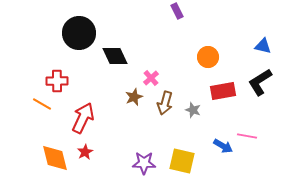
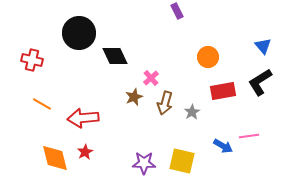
blue triangle: rotated 36 degrees clockwise
red cross: moved 25 px left, 21 px up; rotated 15 degrees clockwise
gray star: moved 1 px left, 2 px down; rotated 21 degrees clockwise
red arrow: rotated 120 degrees counterclockwise
pink line: moved 2 px right; rotated 18 degrees counterclockwise
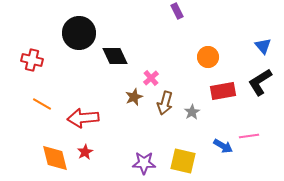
yellow square: moved 1 px right
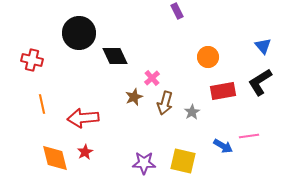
pink cross: moved 1 px right
orange line: rotated 48 degrees clockwise
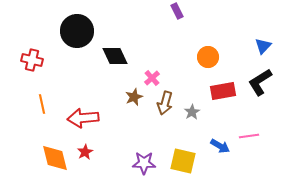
black circle: moved 2 px left, 2 px up
blue triangle: rotated 24 degrees clockwise
blue arrow: moved 3 px left
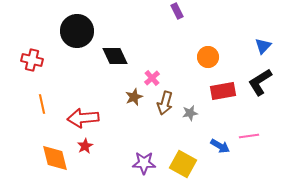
gray star: moved 2 px left, 1 px down; rotated 21 degrees clockwise
red star: moved 6 px up
yellow square: moved 3 px down; rotated 16 degrees clockwise
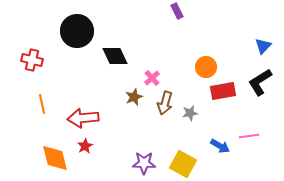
orange circle: moved 2 px left, 10 px down
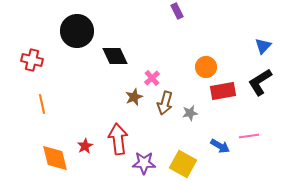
red arrow: moved 35 px right, 21 px down; rotated 88 degrees clockwise
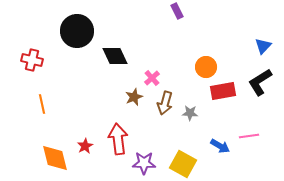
gray star: rotated 14 degrees clockwise
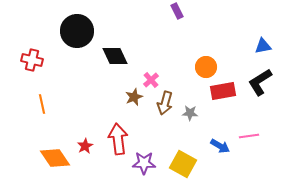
blue triangle: rotated 36 degrees clockwise
pink cross: moved 1 px left, 2 px down
orange diamond: rotated 20 degrees counterclockwise
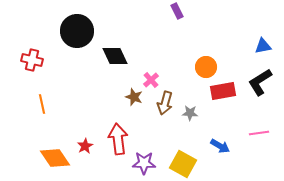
brown star: rotated 30 degrees counterclockwise
pink line: moved 10 px right, 3 px up
